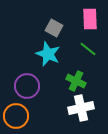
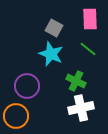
cyan star: moved 3 px right
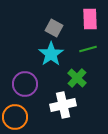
green line: rotated 54 degrees counterclockwise
cyan star: rotated 15 degrees clockwise
green cross: moved 1 px right, 3 px up; rotated 18 degrees clockwise
purple circle: moved 2 px left, 2 px up
white cross: moved 18 px left, 3 px up
orange circle: moved 1 px left, 1 px down
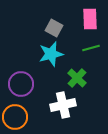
green line: moved 3 px right, 1 px up
cyan star: rotated 20 degrees clockwise
purple circle: moved 4 px left
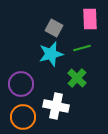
green line: moved 9 px left
white cross: moved 7 px left, 1 px down; rotated 25 degrees clockwise
orange circle: moved 8 px right
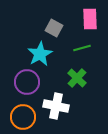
cyan star: moved 11 px left; rotated 15 degrees counterclockwise
purple circle: moved 6 px right, 2 px up
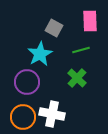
pink rectangle: moved 2 px down
green line: moved 1 px left, 2 px down
white cross: moved 4 px left, 8 px down
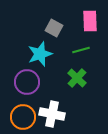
cyan star: rotated 10 degrees clockwise
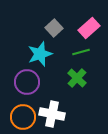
pink rectangle: moved 1 px left, 7 px down; rotated 50 degrees clockwise
gray square: rotated 18 degrees clockwise
green line: moved 2 px down
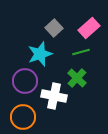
purple circle: moved 2 px left, 1 px up
white cross: moved 2 px right, 18 px up
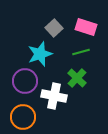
pink rectangle: moved 3 px left, 1 px up; rotated 60 degrees clockwise
